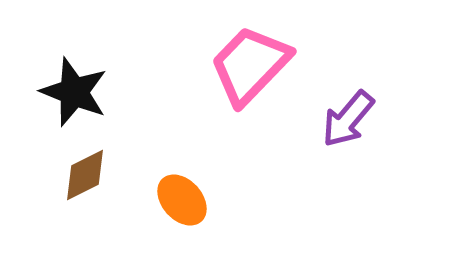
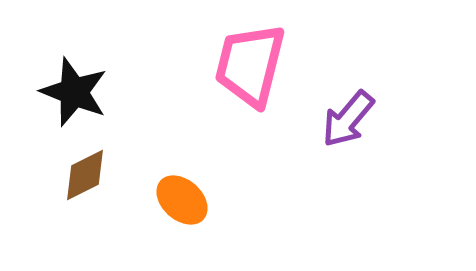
pink trapezoid: rotated 30 degrees counterclockwise
orange ellipse: rotated 6 degrees counterclockwise
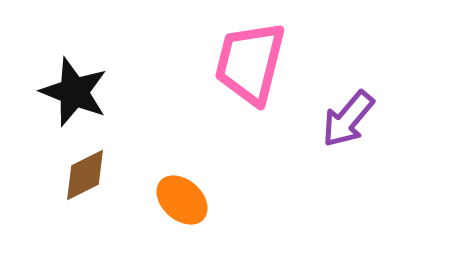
pink trapezoid: moved 2 px up
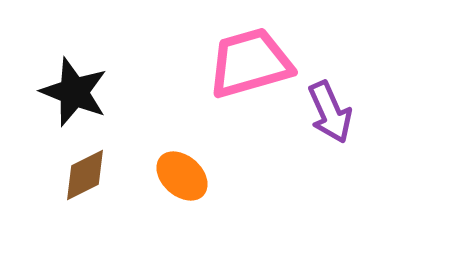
pink trapezoid: rotated 60 degrees clockwise
purple arrow: moved 18 px left, 7 px up; rotated 64 degrees counterclockwise
orange ellipse: moved 24 px up
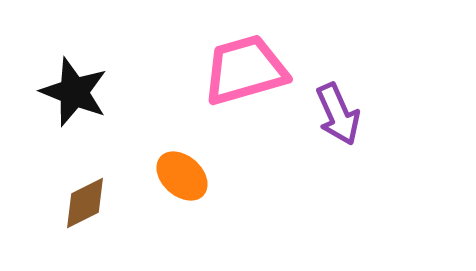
pink trapezoid: moved 5 px left, 7 px down
purple arrow: moved 8 px right, 2 px down
brown diamond: moved 28 px down
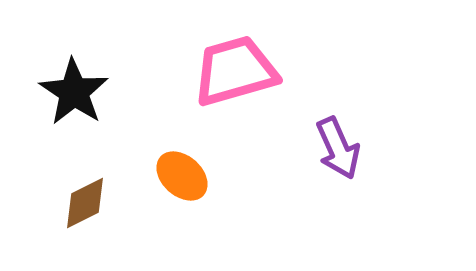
pink trapezoid: moved 10 px left, 1 px down
black star: rotated 12 degrees clockwise
purple arrow: moved 34 px down
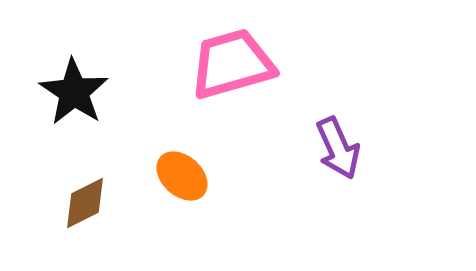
pink trapezoid: moved 3 px left, 7 px up
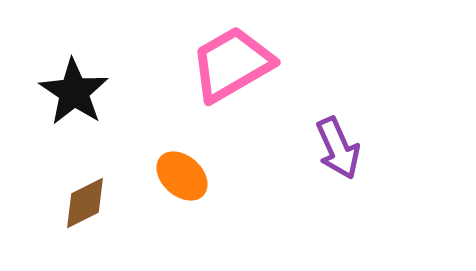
pink trapezoid: rotated 14 degrees counterclockwise
